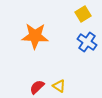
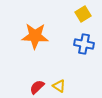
blue cross: moved 3 px left, 2 px down; rotated 24 degrees counterclockwise
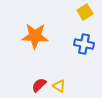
yellow square: moved 2 px right, 2 px up
red semicircle: moved 2 px right, 2 px up
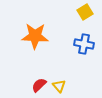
yellow triangle: rotated 16 degrees clockwise
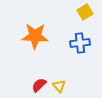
blue cross: moved 4 px left, 1 px up; rotated 18 degrees counterclockwise
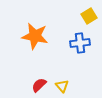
yellow square: moved 4 px right, 4 px down
orange star: rotated 8 degrees clockwise
yellow triangle: moved 3 px right
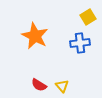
yellow square: moved 1 px left, 1 px down
orange star: rotated 16 degrees clockwise
red semicircle: rotated 105 degrees counterclockwise
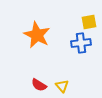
yellow square: moved 1 px right, 5 px down; rotated 21 degrees clockwise
orange star: moved 2 px right, 1 px up
blue cross: moved 1 px right
